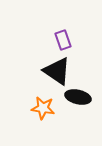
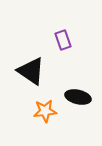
black triangle: moved 26 px left
orange star: moved 2 px right, 3 px down; rotated 15 degrees counterclockwise
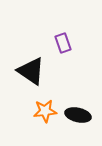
purple rectangle: moved 3 px down
black ellipse: moved 18 px down
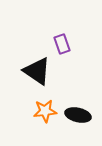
purple rectangle: moved 1 px left, 1 px down
black triangle: moved 6 px right
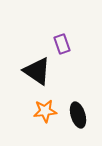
black ellipse: rotated 60 degrees clockwise
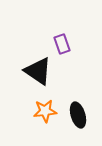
black triangle: moved 1 px right
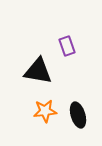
purple rectangle: moved 5 px right, 2 px down
black triangle: rotated 24 degrees counterclockwise
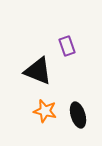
black triangle: rotated 12 degrees clockwise
orange star: rotated 20 degrees clockwise
